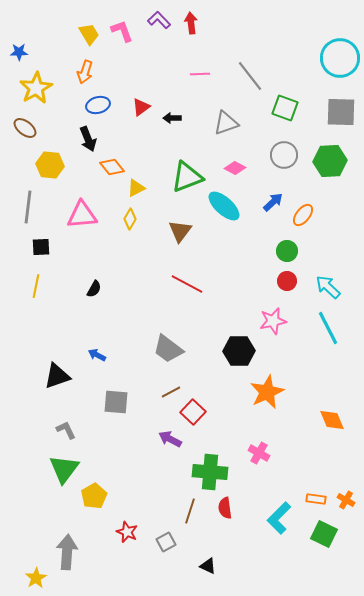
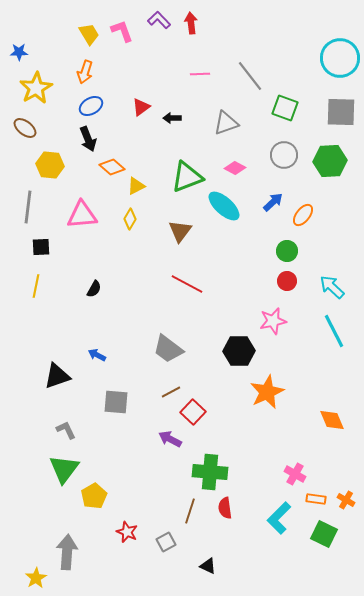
blue ellipse at (98, 105): moved 7 px left, 1 px down; rotated 15 degrees counterclockwise
orange diamond at (112, 167): rotated 10 degrees counterclockwise
yellow triangle at (136, 188): moved 2 px up
cyan arrow at (328, 287): moved 4 px right
cyan line at (328, 328): moved 6 px right, 3 px down
pink cross at (259, 453): moved 36 px right, 21 px down
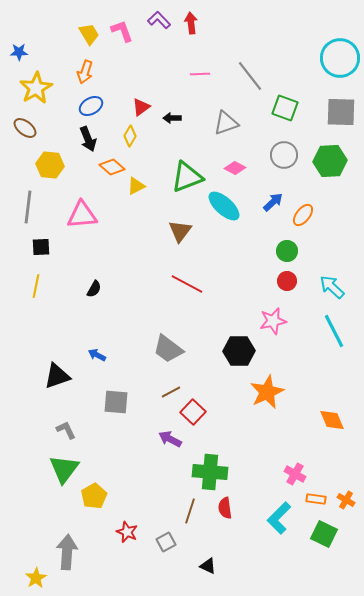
yellow diamond at (130, 219): moved 83 px up
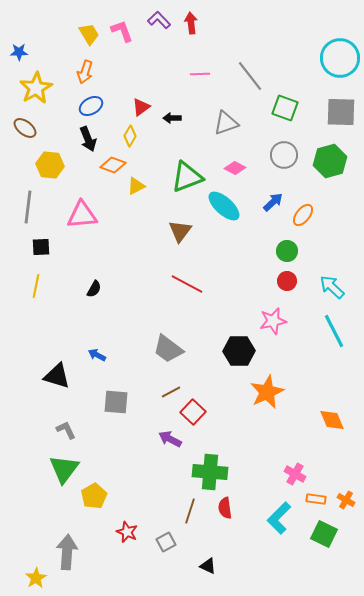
green hexagon at (330, 161): rotated 12 degrees counterclockwise
orange diamond at (112, 167): moved 1 px right, 2 px up; rotated 20 degrees counterclockwise
black triangle at (57, 376): rotated 36 degrees clockwise
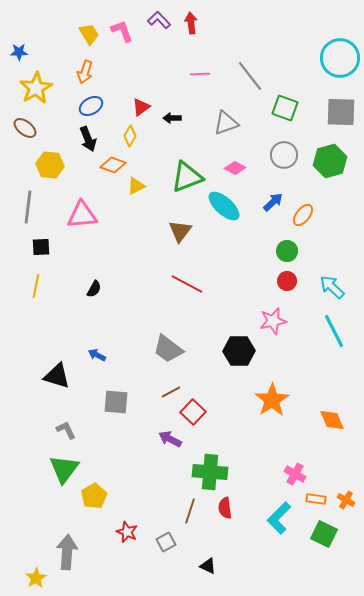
orange star at (267, 392): moved 5 px right, 8 px down; rotated 8 degrees counterclockwise
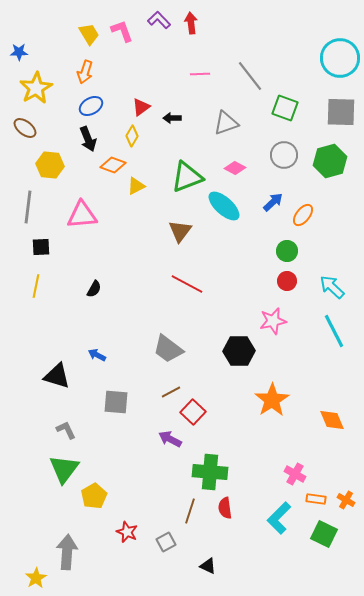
yellow diamond at (130, 136): moved 2 px right
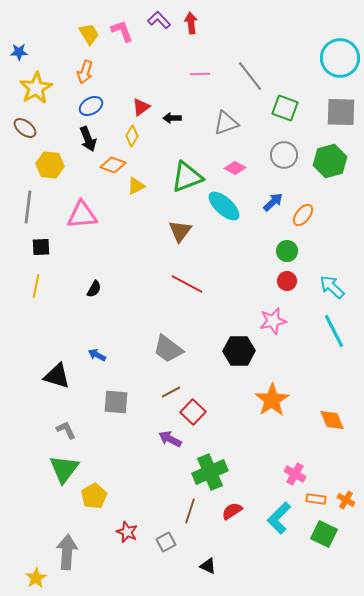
green cross at (210, 472): rotated 28 degrees counterclockwise
red semicircle at (225, 508): moved 7 px right, 3 px down; rotated 65 degrees clockwise
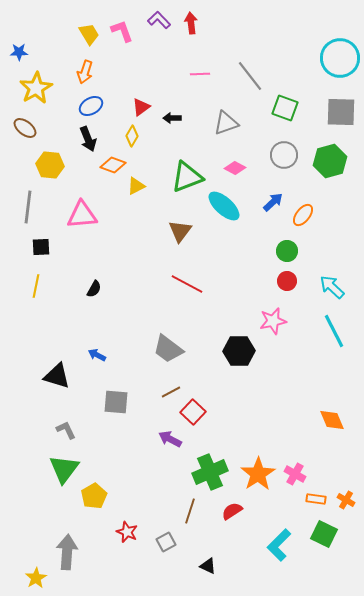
orange star at (272, 400): moved 14 px left, 74 px down
cyan L-shape at (279, 518): moved 27 px down
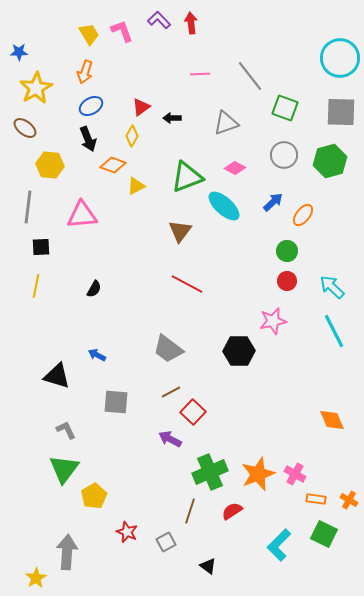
orange star at (258, 474): rotated 12 degrees clockwise
orange cross at (346, 500): moved 3 px right
black triangle at (208, 566): rotated 12 degrees clockwise
